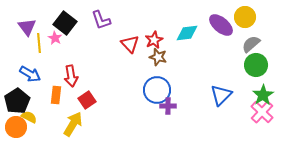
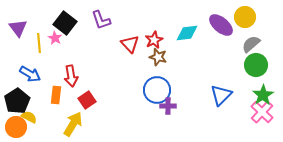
purple triangle: moved 9 px left, 1 px down
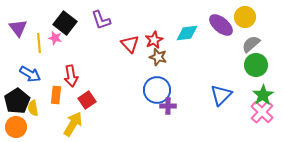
pink star: rotated 16 degrees counterclockwise
yellow semicircle: moved 4 px right, 9 px up; rotated 126 degrees counterclockwise
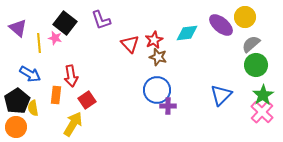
purple triangle: rotated 12 degrees counterclockwise
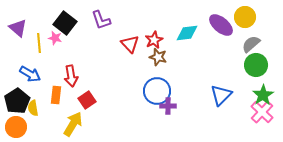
blue circle: moved 1 px down
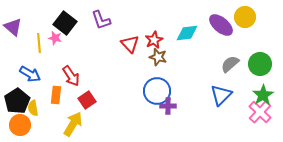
purple triangle: moved 5 px left, 1 px up
gray semicircle: moved 21 px left, 20 px down
green circle: moved 4 px right, 1 px up
red arrow: rotated 25 degrees counterclockwise
pink cross: moved 2 px left
orange circle: moved 4 px right, 2 px up
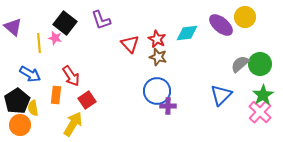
red star: moved 3 px right, 1 px up; rotated 18 degrees counterclockwise
gray semicircle: moved 10 px right
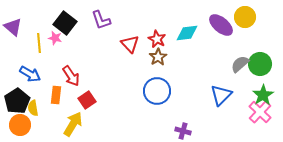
brown star: rotated 24 degrees clockwise
purple cross: moved 15 px right, 25 px down; rotated 14 degrees clockwise
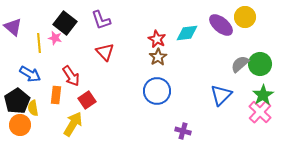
red triangle: moved 25 px left, 8 px down
